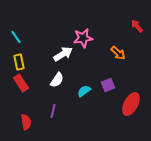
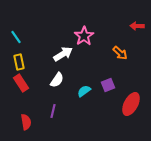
red arrow: rotated 48 degrees counterclockwise
pink star: moved 1 px right, 2 px up; rotated 24 degrees counterclockwise
orange arrow: moved 2 px right
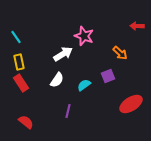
pink star: rotated 18 degrees counterclockwise
purple square: moved 9 px up
cyan semicircle: moved 6 px up
red ellipse: rotated 30 degrees clockwise
purple line: moved 15 px right
red semicircle: rotated 42 degrees counterclockwise
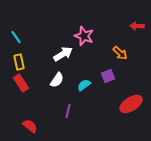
red semicircle: moved 4 px right, 4 px down
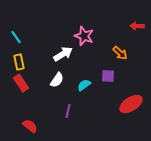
purple square: rotated 24 degrees clockwise
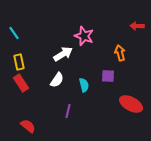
cyan line: moved 2 px left, 4 px up
orange arrow: rotated 147 degrees counterclockwise
cyan semicircle: rotated 112 degrees clockwise
red ellipse: rotated 60 degrees clockwise
red semicircle: moved 2 px left
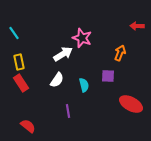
pink star: moved 2 px left, 2 px down
orange arrow: rotated 35 degrees clockwise
purple line: rotated 24 degrees counterclockwise
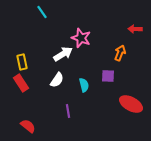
red arrow: moved 2 px left, 3 px down
cyan line: moved 28 px right, 21 px up
pink star: moved 1 px left
yellow rectangle: moved 3 px right
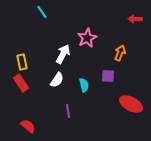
red arrow: moved 10 px up
pink star: moved 6 px right; rotated 24 degrees clockwise
white arrow: rotated 30 degrees counterclockwise
